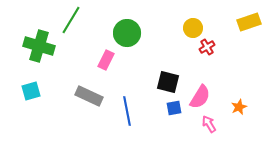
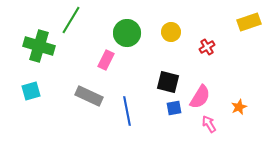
yellow circle: moved 22 px left, 4 px down
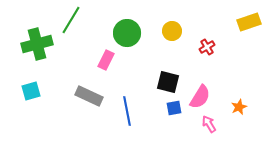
yellow circle: moved 1 px right, 1 px up
green cross: moved 2 px left, 2 px up; rotated 32 degrees counterclockwise
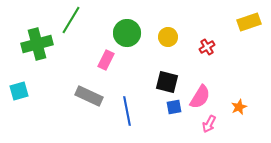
yellow circle: moved 4 px left, 6 px down
black square: moved 1 px left
cyan square: moved 12 px left
blue square: moved 1 px up
pink arrow: rotated 120 degrees counterclockwise
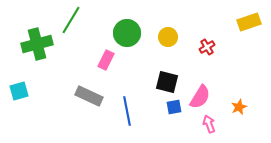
pink arrow: rotated 132 degrees clockwise
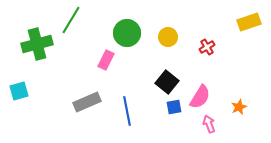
black square: rotated 25 degrees clockwise
gray rectangle: moved 2 px left, 6 px down; rotated 48 degrees counterclockwise
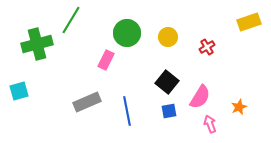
blue square: moved 5 px left, 4 px down
pink arrow: moved 1 px right
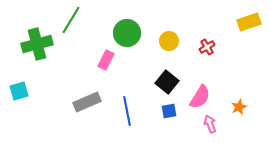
yellow circle: moved 1 px right, 4 px down
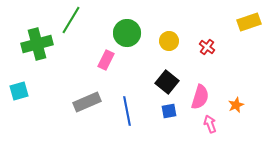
red cross: rotated 21 degrees counterclockwise
pink semicircle: rotated 15 degrees counterclockwise
orange star: moved 3 px left, 2 px up
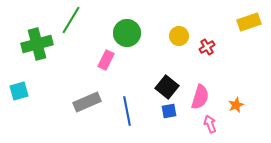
yellow circle: moved 10 px right, 5 px up
red cross: rotated 21 degrees clockwise
black square: moved 5 px down
